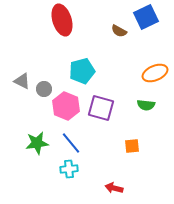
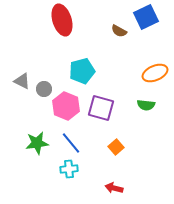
orange square: moved 16 px left, 1 px down; rotated 35 degrees counterclockwise
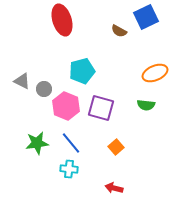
cyan cross: rotated 12 degrees clockwise
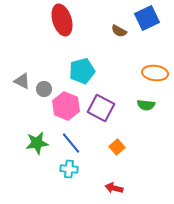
blue square: moved 1 px right, 1 px down
orange ellipse: rotated 30 degrees clockwise
purple square: rotated 12 degrees clockwise
orange square: moved 1 px right
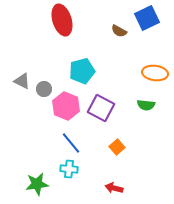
green star: moved 41 px down
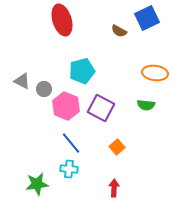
red arrow: rotated 78 degrees clockwise
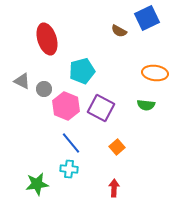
red ellipse: moved 15 px left, 19 px down
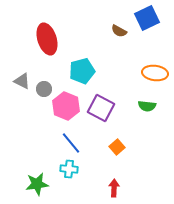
green semicircle: moved 1 px right, 1 px down
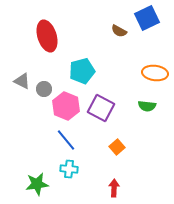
red ellipse: moved 3 px up
blue line: moved 5 px left, 3 px up
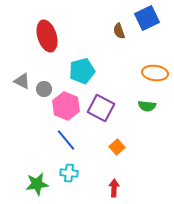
brown semicircle: rotated 42 degrees clockwise
cyan cross: moved 4 px down
